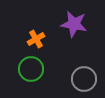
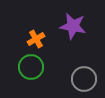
purple star: moved 1 px left, 2 px down
green circle: moved 2 px up
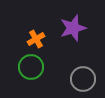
purple star: moved 2 px down; rotated 28 degrees counterclockwise
gray circle: moved 1 px left
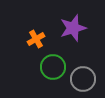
green circle: moved 22 px right
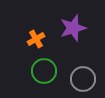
green circle: moved 9 px left, 4 px down
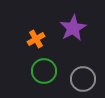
purple star: rotated 12 degrees counterclockwise
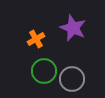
purple star: rotated 20 degrees counterclockwise
gray circle: moved 11 px left
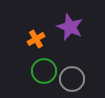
purple star: moved 3 px left, 1 px up
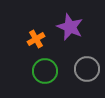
green circle: moved 1 px right
gray circle: moved 15 px right, 10 px up
